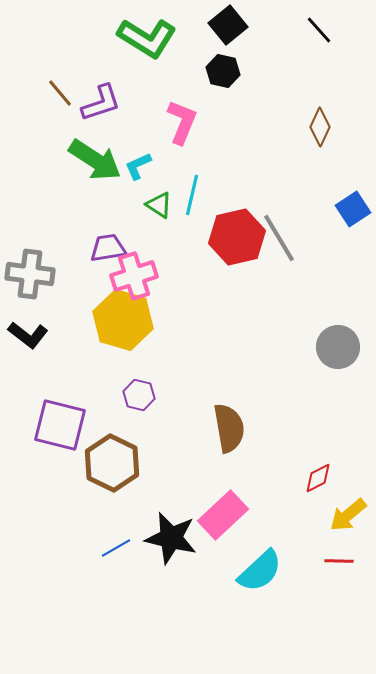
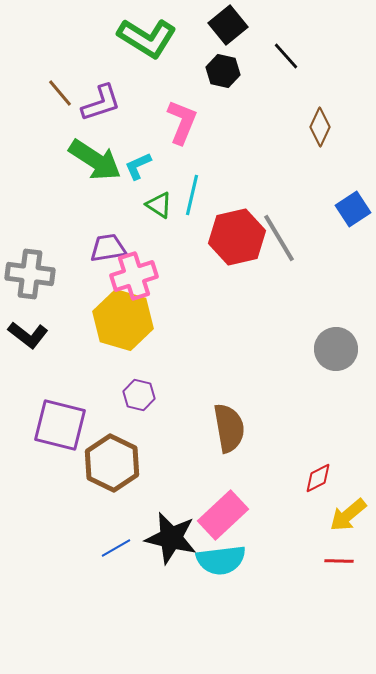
black line: moved 33 px left, 26 px down
gray circle: moved 2 px left, 2 px down
cyan semicircle: moved 39 px left, 11 px up; rotated 36 degrees clockwise
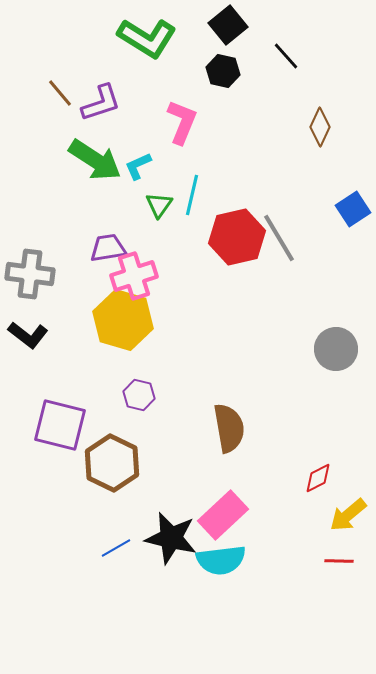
green triangle: rotated 32 degrees clockwise
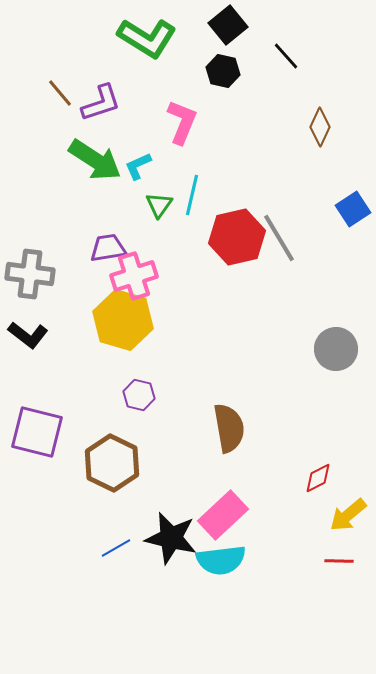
purple square: moved 23 px left, 7 px down
